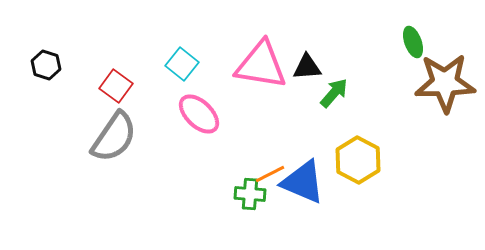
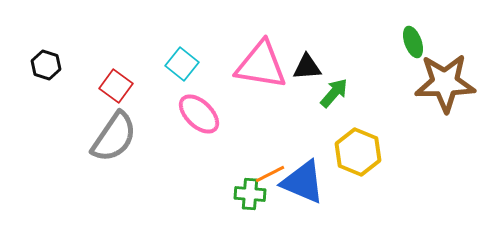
yellow hexagon: moved 8 px up; rotated 6 degrees counterclockwise
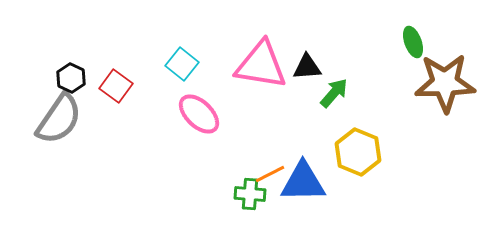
black hexagon: moved 25 px right, 13 px down; rotated 8 degrees clockwise
gray semicircle: moved 55 px left, 18 px up
blue triangle: rotated 24 degrees counterclockwise
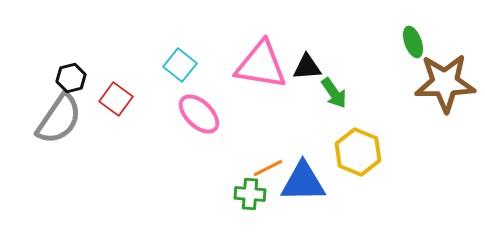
cyan square: moved 2 px left, 1 px down
black hexagon: rotated 20 degrees clockwise
red square: moved 13 px down
green arrow: rotated 104 degrees clockwise
orange line: moved 2 px left, 6 px up
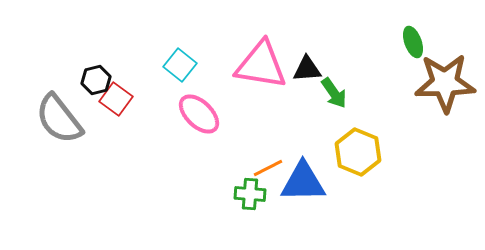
black triangle: moved 2 px down
black hexagon: moved 25 px right, 2 px down
gray semicircle: rotated 108 degrees clockwise
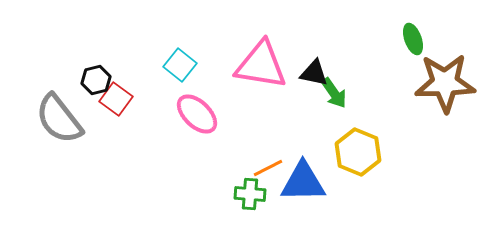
green ellipse: moved 3 px up
black triangle: moved 7 px right, 4 px down; rotated 16 degrees clockwise
pink ellipse: moved 2 px left
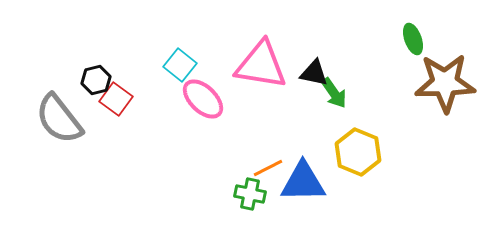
pink ellipse: moved 6 px right, 15 px up
green cross: rotated 8 degrees clockwise
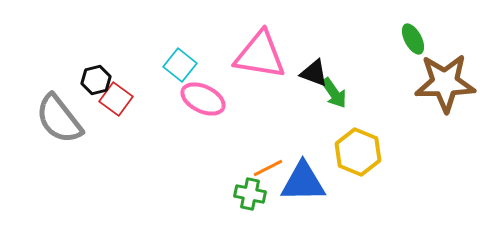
green ellipse: rotated 8 degrees counterclockwise
pink triangle: moved 1 px left, 10 px up
black triangle: rotated 8 degrees clockwise
pink ellipse: rotated 18 degrees counterclockwise
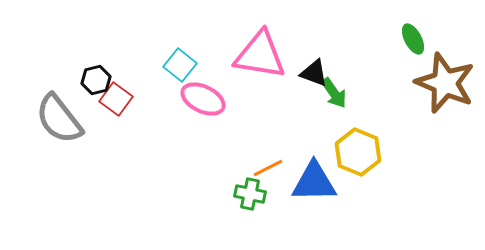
brown star: rotated 24 degrees clockwise
blue triangle: moved 11 px right
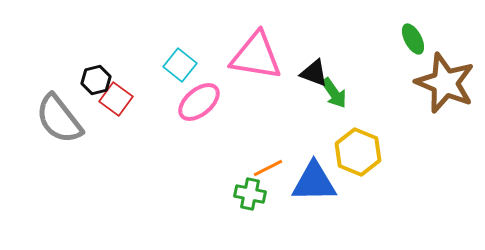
pink triangle: moved 4 px left, 1 px down
pink ellipse: moved 4 px left, 3 px down; rotated 66 degrees counterclockwise
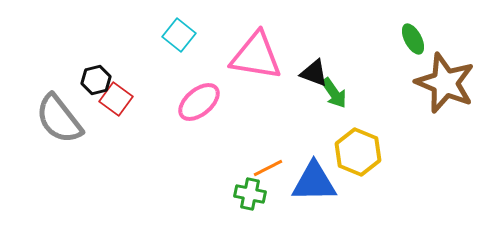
cyan square: moved 1 px left, 30 px up
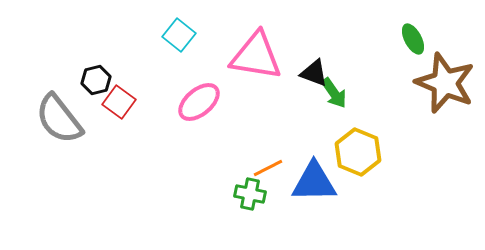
red square: moved 3 px right, 3 px down
